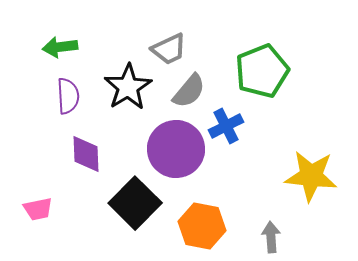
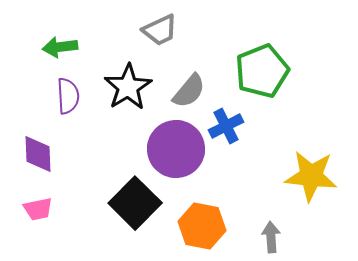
gray trapezoid: moved 9 px left, 19 px up
purple diamond: moved 48 px left
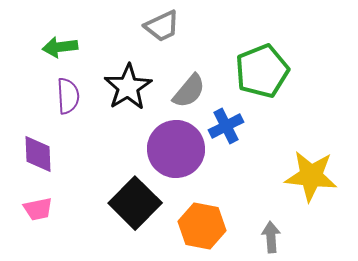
gray trapezoid: moved 2 px right, 4 px up
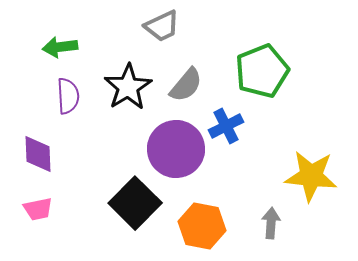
gray semicircle: moved 3 px left, 6 px up
gray arrow: moved 14 px up; rotated 8 degrees clockwise
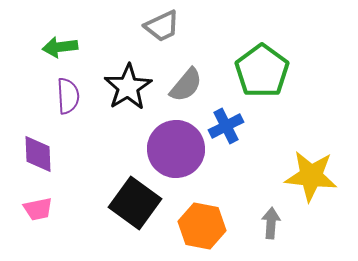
green pentagon: rotated 14 degrees counterclockwise
black square: rotated 9 degrees counterclockwise
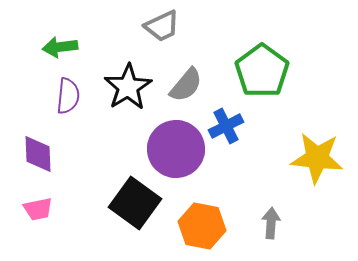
purple semicircle: rotated 9 degrees clockwise
yellow star: moved 6 px right, 18 px up
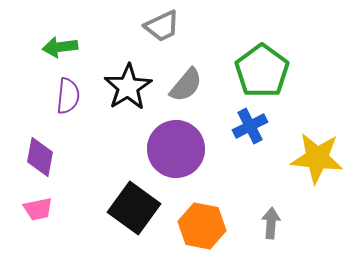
blue cross: moved 24 px right
purple diamond: moved 2 px right, 3 px down; rotated 12 degrees clockwise
black square: moved 1 px left, 5 px down
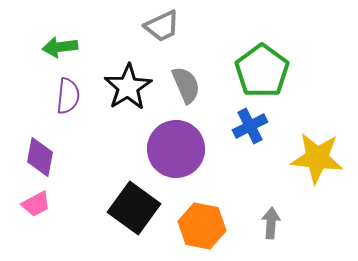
gray semicircle: rotated 63 degrees counterclockwise
pink trapezoid: moved 2 px left, 5 px up; rotated 16 degrees counterclockwise
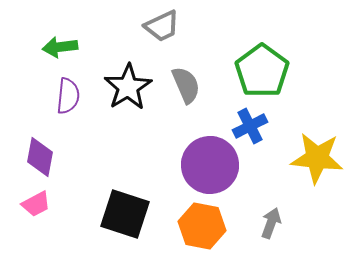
purple circle: moved 34 px right, 16 px down
black square: moved 9 px left, 6 px down; rotated 18 degrees counterclockwise
gray arrow: rotated 16 degrees clockwise
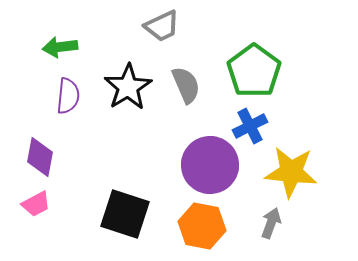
green pentagon: moved 8 px left
yellow star: moved 26 px left, 14 px down
